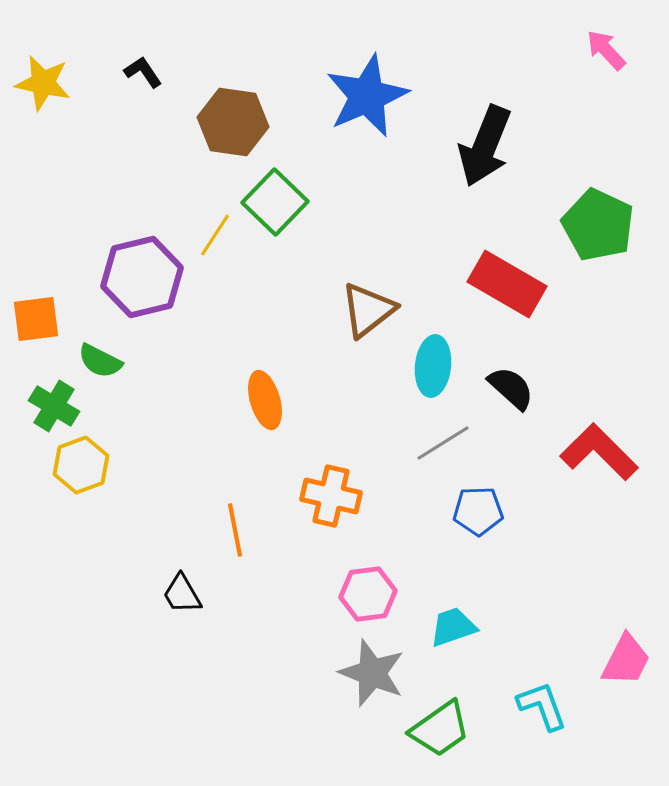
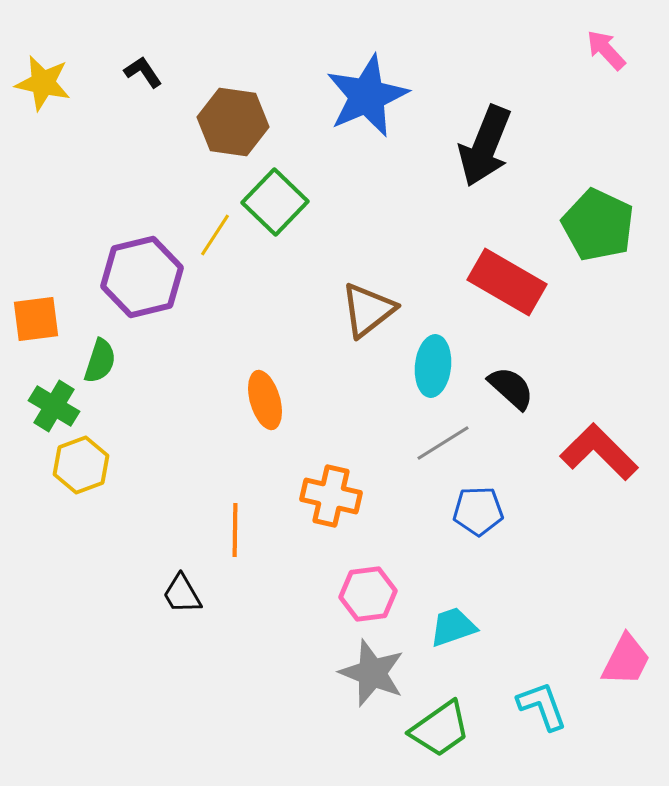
red rectangle: moved 2 px up
green semicircle: rotated 99 degrees counterclockwise
orange line: rotated 12 degrees clockwise
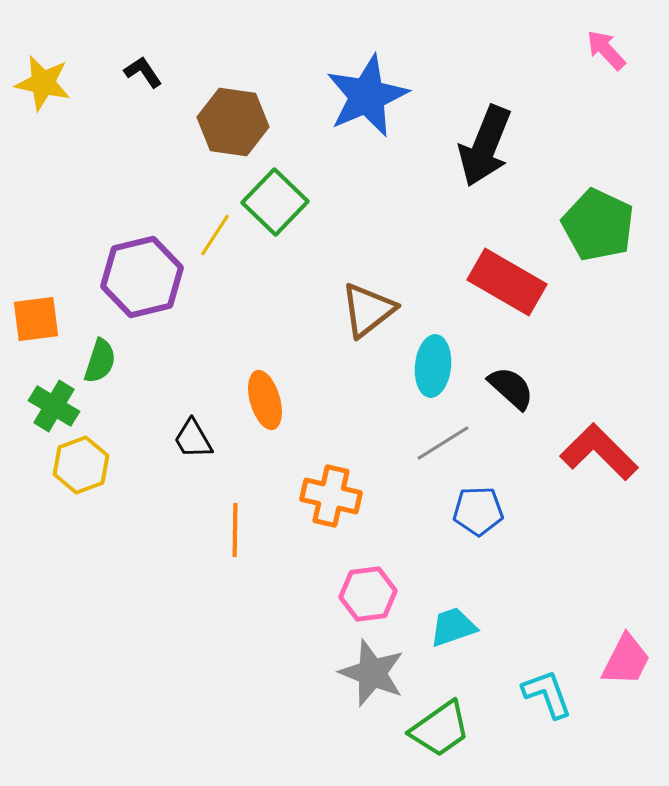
black trapezoid: moved 11 px right, 155 px up
cyan L-shape: moved 5 px right, 12 px up
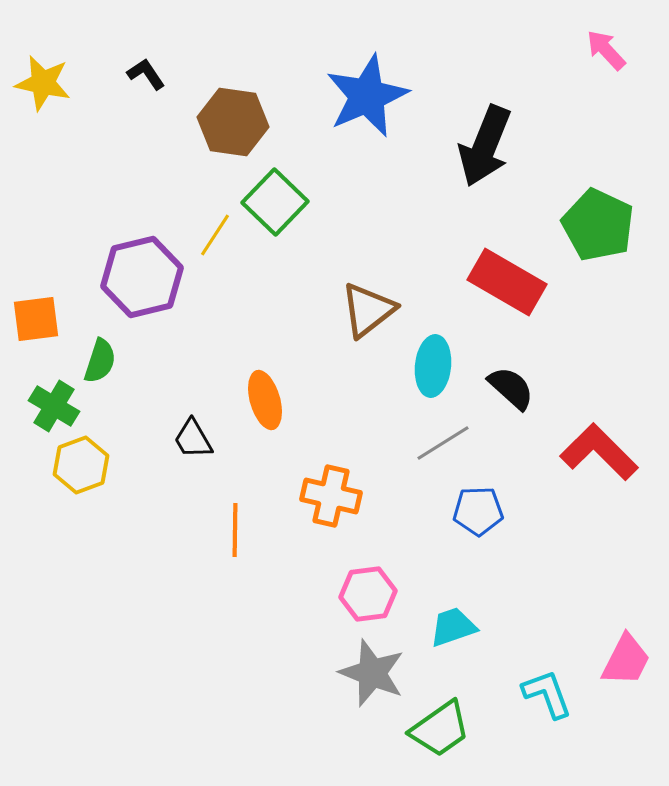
black L-shape: moved 3 px right, 2 px down
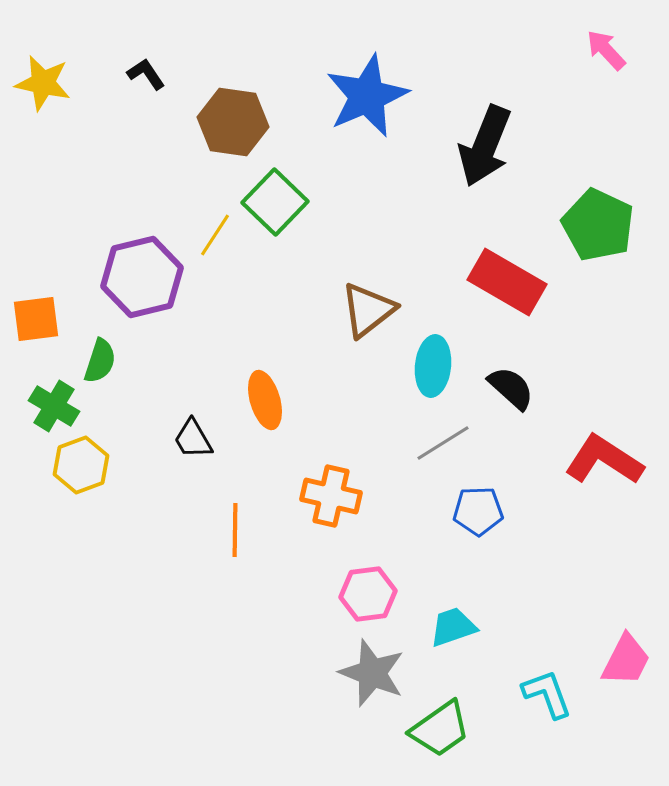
red L-shape: moved 5 px right, 8 px down; rotated 12 degrees counterclockwise
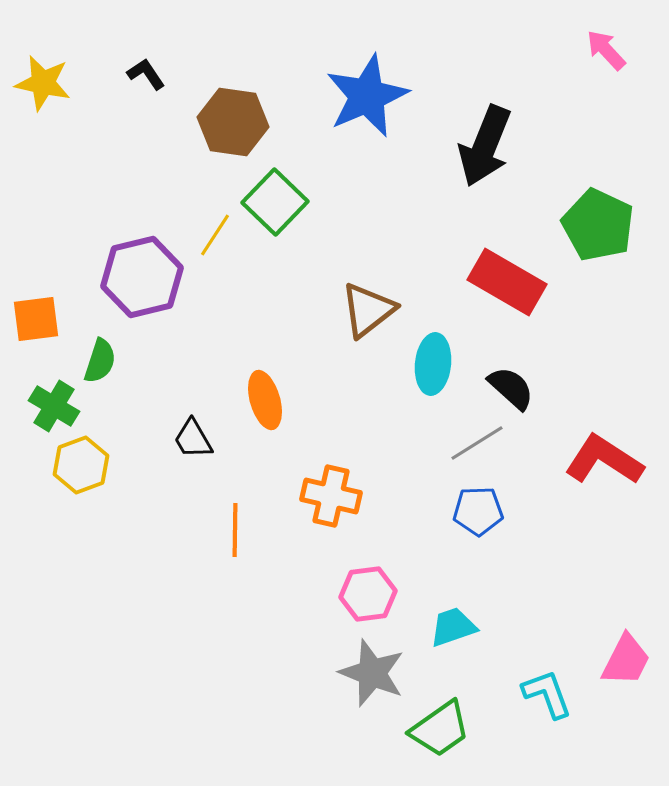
cyan ellipse: moved 2 px up
gray line: moved 34 px right
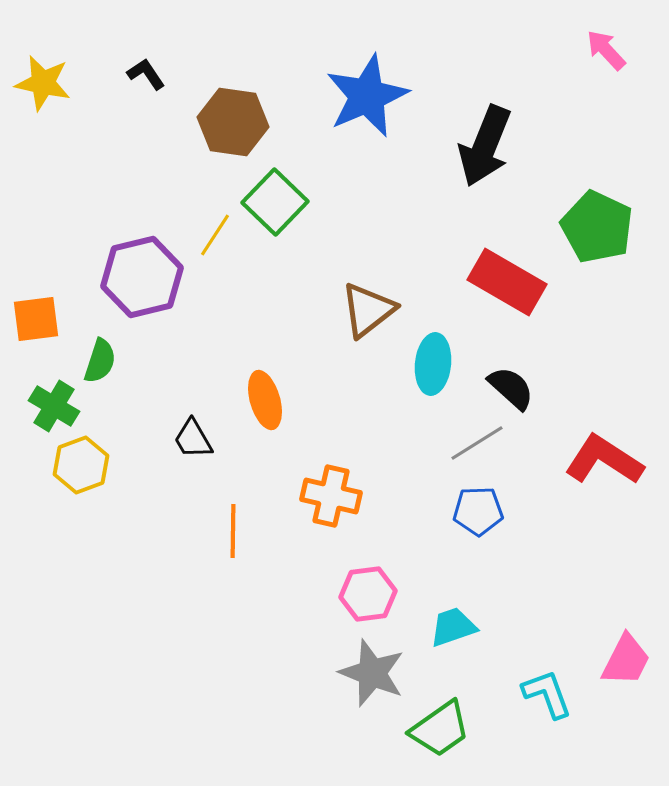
green pentagon: moved 1 px left, 2 px down
orange line: moved 2 px left, 1 px down
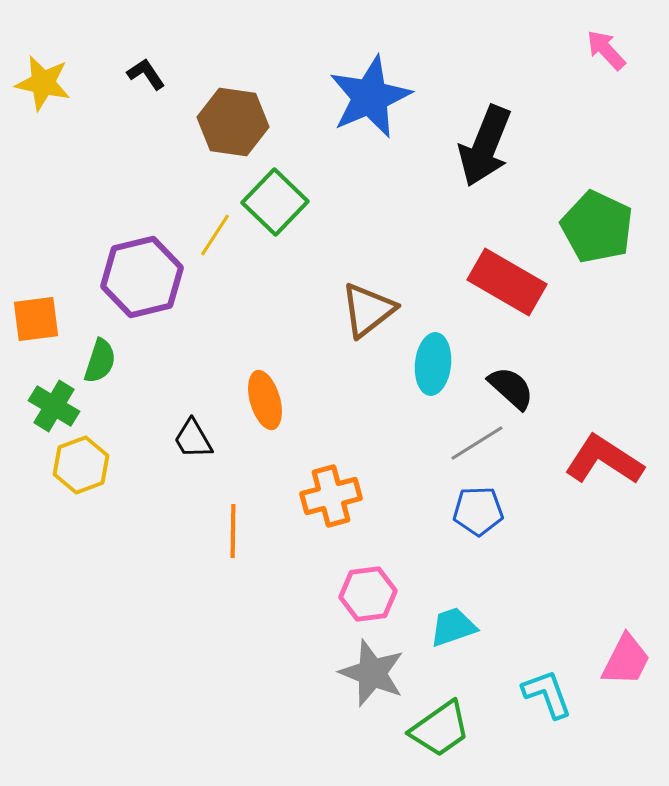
blue star: moved 3 px right, 1 px down
orange cross: rotated 28 degrees counterclockwise
